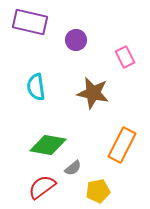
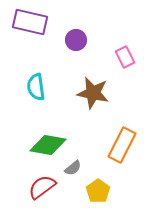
yellow pentagon: rotated 25 degrees counterclockwise
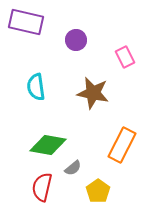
purple rectangle: moved 4 px left
red semicircle: rotated 40 degrees counterclockwise
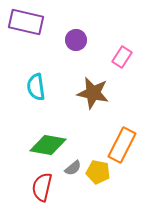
pink rectangle: moved 3 px left; rotated 60 degrees clockwise
yellow pentagon: moved 19 px up; rotated 25 degrees counterclockwise
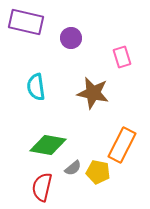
purple circle: moved 5 px left, 2 px up
pink rectangle: rotated 50 degrees counterclockwise
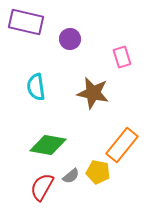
purple circle: moved 1 px left, 1 px down
orange rectangle: rotated 12 degrees clockwise
gray semicircle: moved 2 px left, 8 px down
red semicircle: rotated 16 degrees clockwise
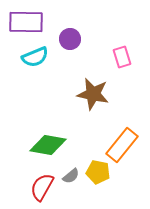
purple rectangle: rotated 12 degrees counterclockwise
cyan semicircle: moved 1 px left, 30 px up; rotated 104 degrees counterclockwise
brown star: moved 1 px down
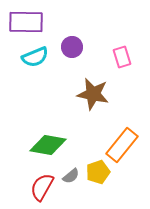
purple circle: moved 2 px right, 8 px down
yellow pentagon: rotated 30 degrees counterclockwise
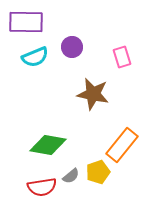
red semicircle: rotated 128 degrees counterclockwise
